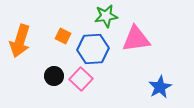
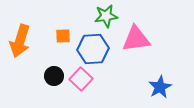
orange square: rotated 28 degrees counterclockwise
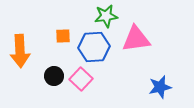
orange arrow: moved 10 px down; rotated 20 degrees counterclockwise
blue hexagon: moved 1 px right, 2 px up
blue star: rotated 15 degrees clockwise
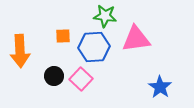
green star: moved 1 px left; rotated 15 degrees clockwise
blue star: rotated 25 degrees counterclockwise
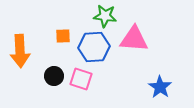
pink triangle: moved 2 px left; rotated 12 degrees clockwise
pink square: rotated 25 degrees counterclockwise
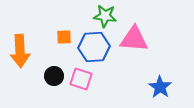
orange square: moved 1 px right, 1 px down
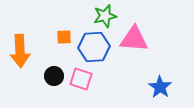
green star: rotated 20 degrees counterclockwise
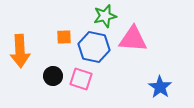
pink triangle: moved 1 px left
blue hexagon: rotated 16 degrees clockwise
black circle: moved 1 px left
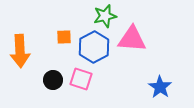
pink triangle: moved 1 px left
blue hexagon: rotated 20 degrees clockwise
black circle: moved 4 px down
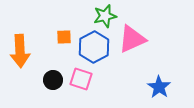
pink triangle: rotated 28 degrees counterclockwise
blue star: moved 1 px left
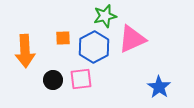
orange square: moved 1 px left, 1 px down
orange arrow: moved 5 px right
pink square: rotated 25 degrees counterclockwise
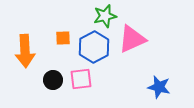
blue star: rotated 20 degrees counterclockwise
